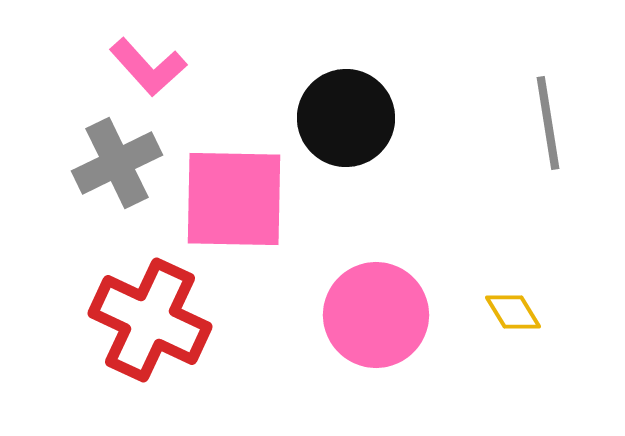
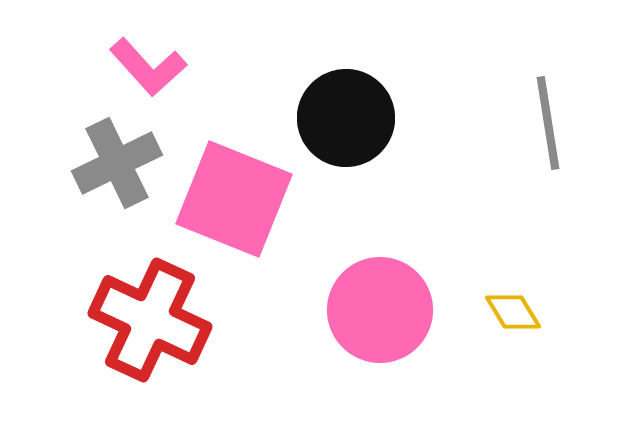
pink square: rotated 21 degrees clockwise
pink circle: moved 4 px right, 5 px up
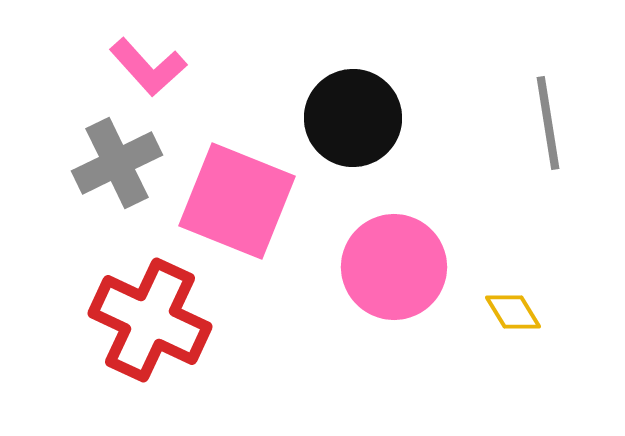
black circle: moved 7 px right
pink square: moved 3 px right, 2 px down
pink circle: moved 14 px right, 43 px up
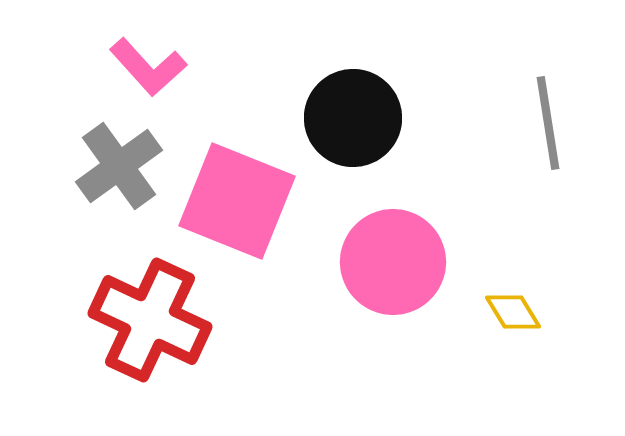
gray cross: moved 2 px right, 3 px down; rotated 10 degrees counterclockwise
pink circle: moved 1 px left, 5 px up
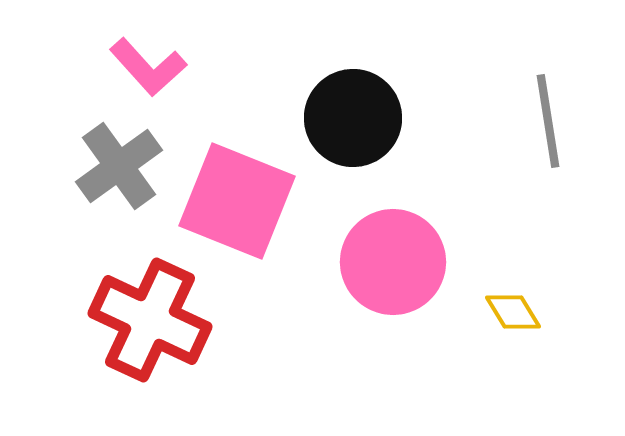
gray line: moved 2 px up
